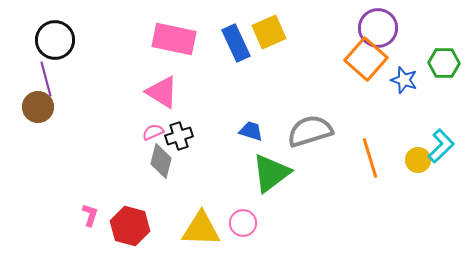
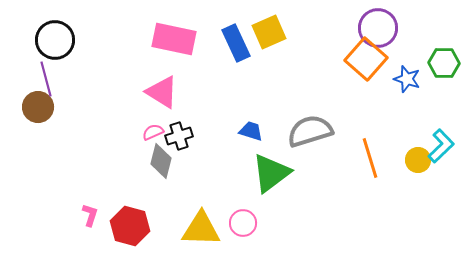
blue star: moved 3 px right, 1 px up
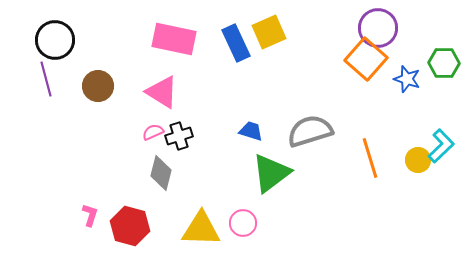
brown circle: moved 60 px right, 21 px up
gray diamond: moved 12 px down
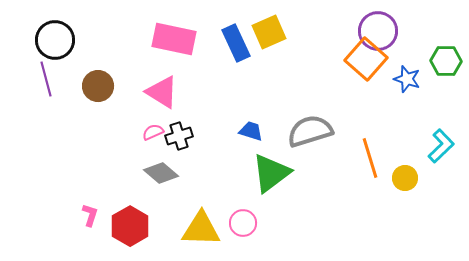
purple circle: moved 3 px down
green hexagon: moved 2 px right, 2 px up
yellow circle: moved 13 px left, 18 px down
gray diamond: rotated 64 degrees counterclockwise
red hexagon: rotated 15 degrees clockwise
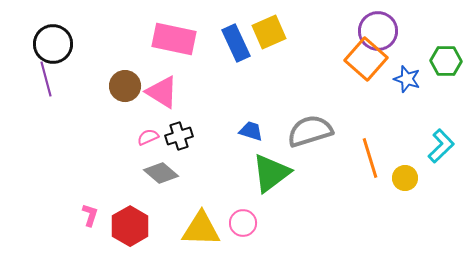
black circle: moved 2 px left, 4 px down
brown circle: moved 27 px right
pink semicircle: moved 5 px left, 5 px down
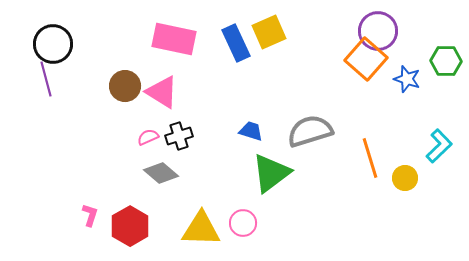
cyan L-shape: moved 2 px left
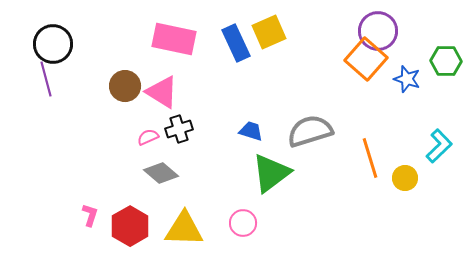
black cross: moved 7 px up
yellow triangle: moved 17 px left
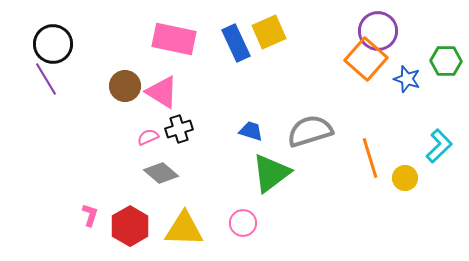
purple line: rotated 16 degrees counterclockwise
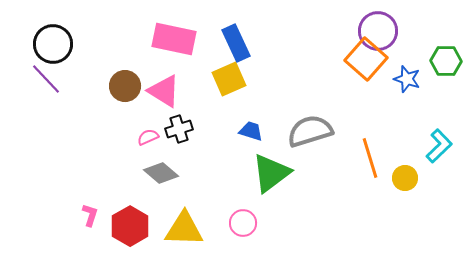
yellow square: moved 40 px left, 47 px down
purple line: rotated 12 degrees counterclockwise
pink triangle: moved 2 px right, 1 px up
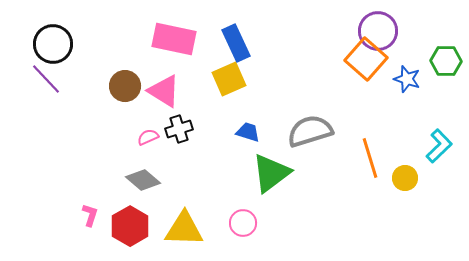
blue trapezoid: moved 3 px left, 1 px down
gray diamond: moved 18 px left, 7 px down
